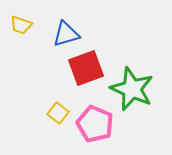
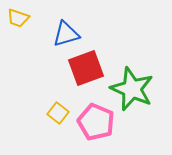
yellow trapezoid: moved 3 px left, 7 px up
pink pentagon: moved 1 px right, 2 px up
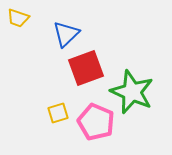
blue triangle: rotated 28 degrees counterclockwise
green star: moved 3 px down
yellow square: rotated 35 degrees clockwise
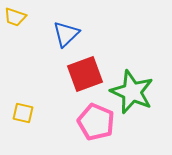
yellow trapezoid: moved 3 px left, 1 px up
red square: moved 1 px left, 6 px down
yellow square: moved 35 px left; rotated 30 degrees clockwise
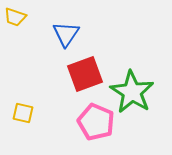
blue triangle: rotated 12 degrees counterclockwise
green star: rotated 9 degrees clockwise
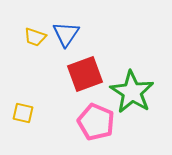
yellow trapezoid: moved 20 px right, 20 px down
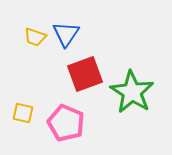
pink pentagon: moved 30 px left, 1 px down
